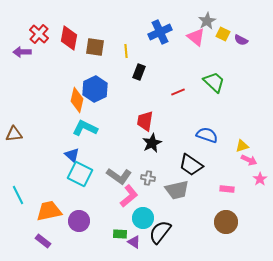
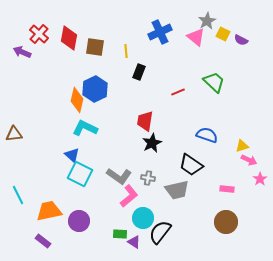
purple arrow: rotated 24 degrees clockwise
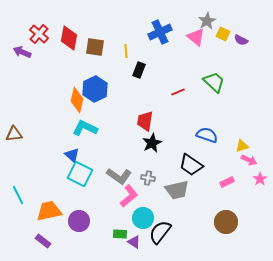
black rectangle: moved 2 px up
pink rectangle: moved 7 px up; rotated 32 degrees counterclockwise
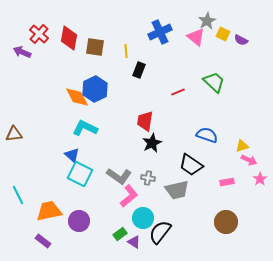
orange diamond: moved 3 px up; rotated 40 degrees counterclockwise
pink rectangle: rotated 16 degrees clockwise
green rectangle: rotated 40 degrees counterclockwise
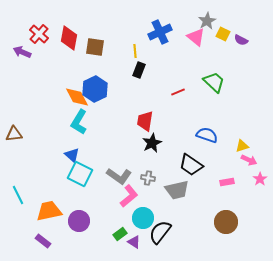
yellow line: moved 9 px right
cyan L-shape: moved 6 px left, 6 px up; rotated 85 degrees counterclockwise
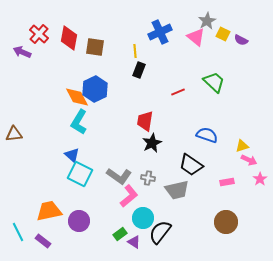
cyan line: moved 37 px down
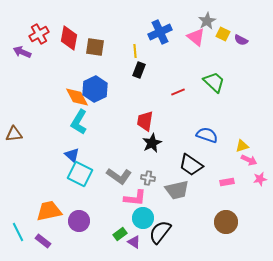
red cross: rotated 18 degrees clockwise
pink star: rotated 24 degrees clockwise
pink L-shape: moved 6 px right, 2 px down; rotated 45 degrees clockwise
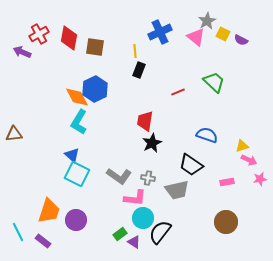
cyan square: moved 3 px left
orange trapezoid: rotated 120 degrees clockwise
purple circle: moved 3 px left, 1 px up
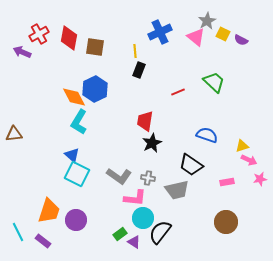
orange diamond: moved 3 px left
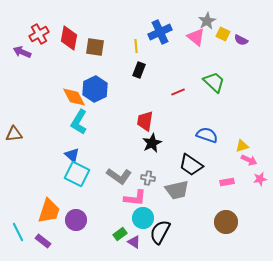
yellow line: moved 1 px right, 5 px up
black semicircle: rotated 10 degrees counterclockwise
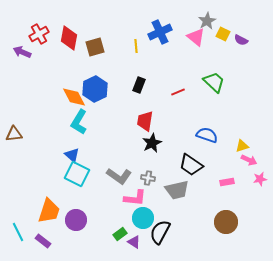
brown square: rotated 24 degrees counterclockwise
black rectangle: moved 15 px down
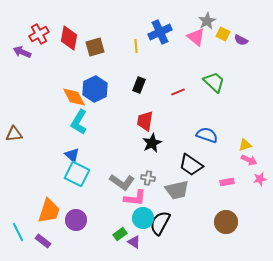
yellow triangle: moved 3 px right, 1 px up
gray L-shape: moved 3 px right, 6 px down
black semicircle: moved 9 px up
